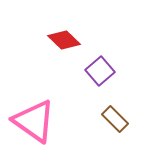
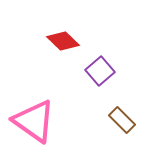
red diamond: moved 1 px left, 1 px down
brown rectangle: moved 7 px right, 1 px down
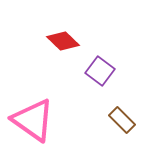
purple square: rotated 12 degrees counterclockwise
pink triangle: moved 1 px left, 1 px up
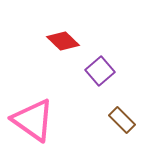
purple square: rotated 12 degrees clockwise
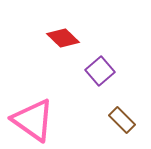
red diamond: moved 3 px up
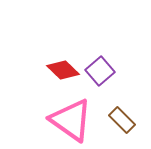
red diamond: moved 32 px down
pink triangle: moved 38 px right
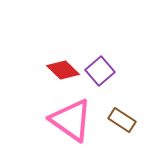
brown rectangle: rotated 12 degrees counterclockwise
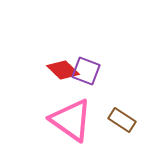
purple square: moved 14 px left; rotated 28 degrees counterclockwise
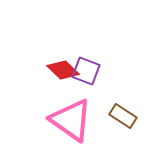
brown rectangle: moved 1 px right, 4 px up
